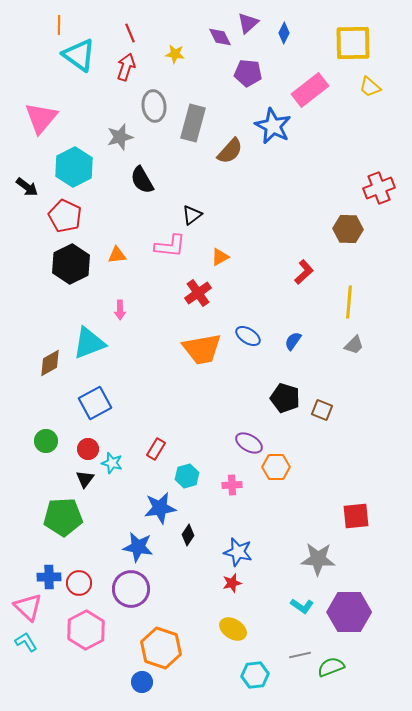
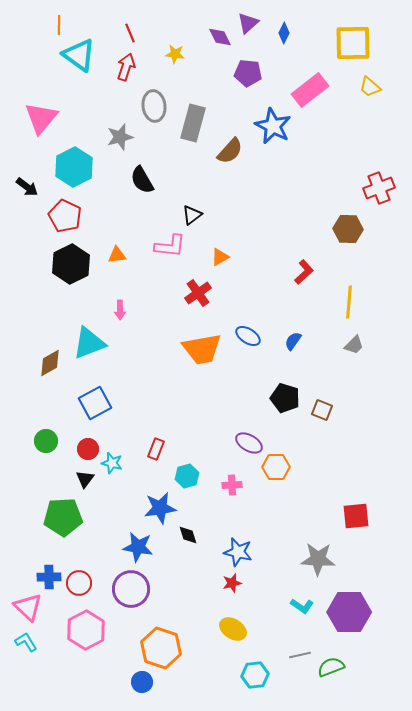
red rectangle at (156, 449): rotated 10 degrees counterclockwise
black diamond at (188, 535): rotated 50 degrees counterclockwise
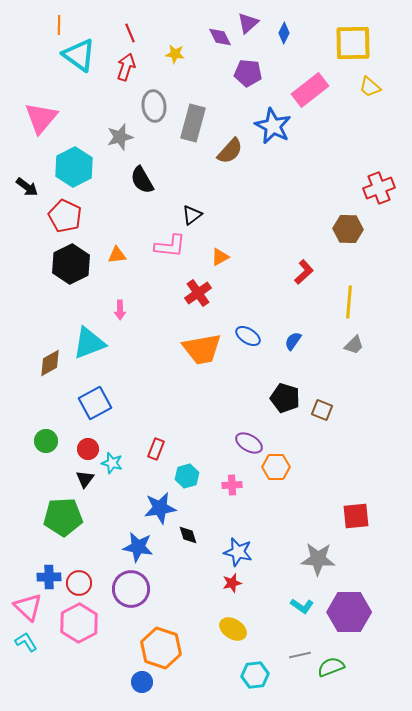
pink hexagon at (86, 630): moved 7 px left, 7 px up
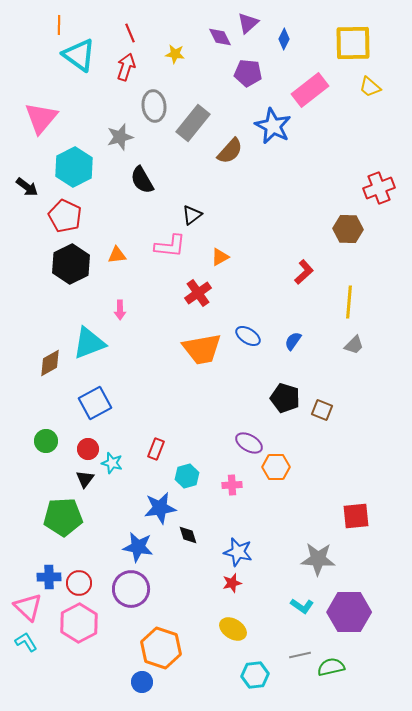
blue diamond at (284, 33): moved 6 px down
gray rectangle at (193, 123): rotated 24 degrees clockwise
green semicircle at (331, 667): rotated 8 degrees clockwise
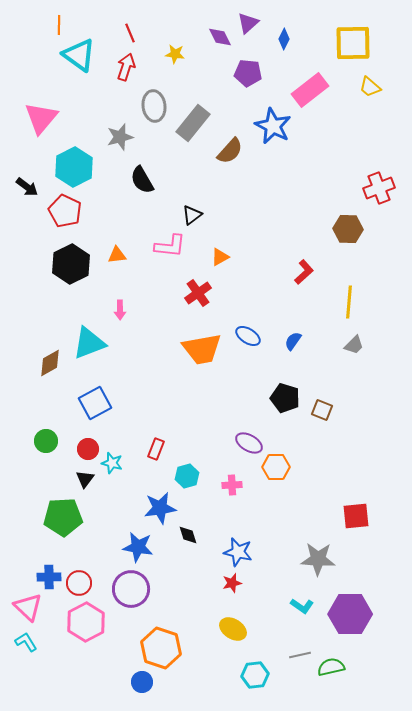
red pentagon at (65, 216): moved 5 px up
purple hexagon at (349, 612): moved 1 px right, 2 px down
pink hexagon at (79, 623): moved 7 px right, 1 px up
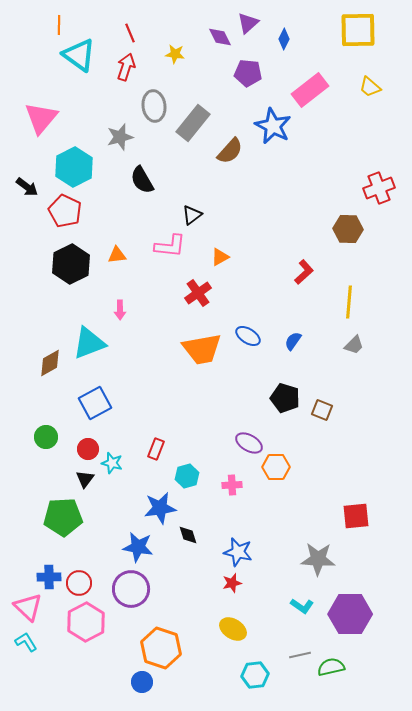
yellow square at (353, 43): moved 5 px right, 13 px up
green circle at (46, 441): moved 4 px up
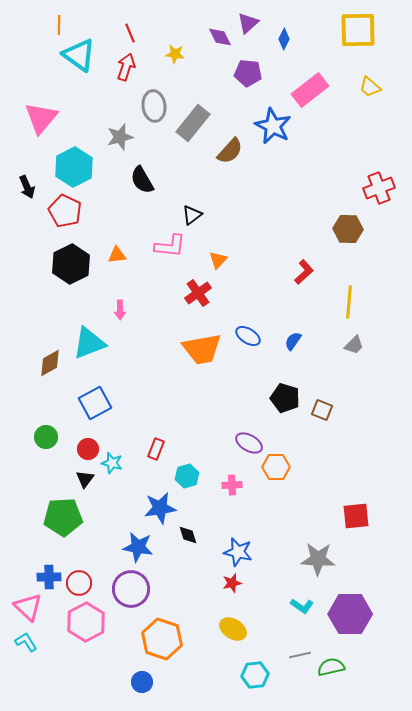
black arrow at (27, 187): rotated 30 degrees clockwise
orange triangle at (220, 257): moved 2 px left, 3 px down; rotated 18 degrees counterclockwise
orange hexagon at (161, 648): moved 1 px right, 9 px up
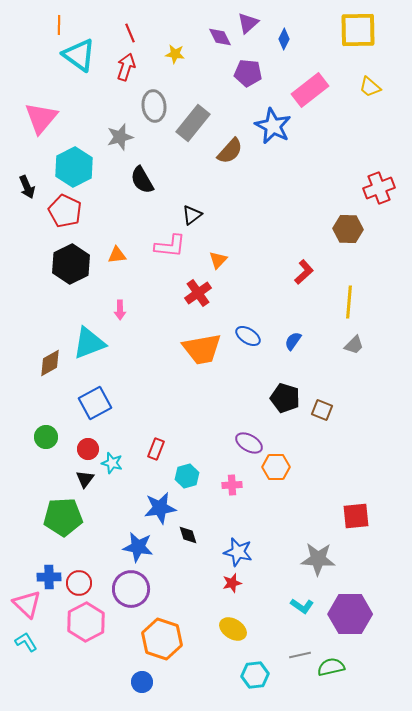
pink triangle at (28, 607): moved 1 px left, 3 px up
